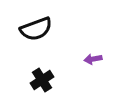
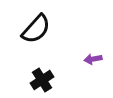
black semicircle: rotated 28 degrees counterclockwise
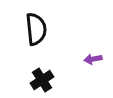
black semicircle: rotated 48 degrees counterclockwise
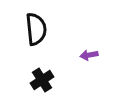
purple arrow: moved 4 px left, 4 px up
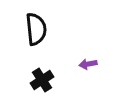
purple arrow: moved 1 px left, 9 px down
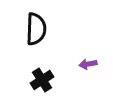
black semicircle: rotated 8 degrees clockwise
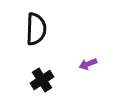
purple arrow: rotated 12 degrees counterclockwise
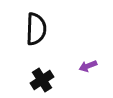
purple arrow: moved 2 px down
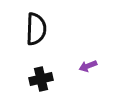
black cross: moved 1 px left, 1 px up; rotated 20 degrees clockwise
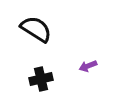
black semicircle: rotated 60 degrees counterclockwise
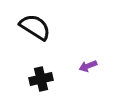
black semicircle: moved 1 px left, 2 px up
